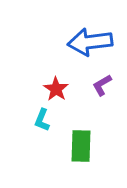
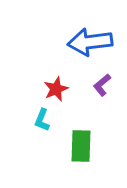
purple L-shape: rotated 10 degrees counterclockwise
red star: rotated 15 degrees clockwise
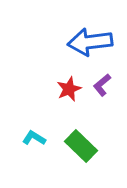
red star: moved 13 px right
cyan L-shape: moved 8 px left, 18 px down; rotated 100 degrees clockwise
green rectangle: rotated 48 degrees counterclockwise
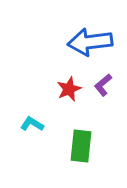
purple L-shape: moved 1 px right
cyan L-shape: moved 2 px left, 14 px up
green rectangle: rotated 52 degrees clockwise
